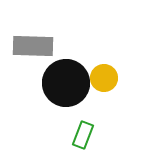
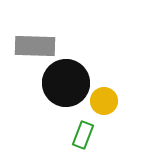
gray rectangle: moved 2 px right
yellow circle: moved 23 px down
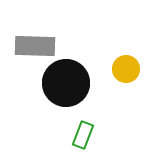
yellow circle: moved 22 px right, 32 px up
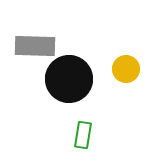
black circle: moved 3 px right, 4 px up
green rectangle: rotated 12 degrees counterclockwise
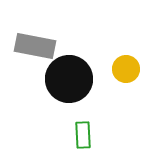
gray rectangle: rotated 9 degrees clockwise
green rectangle: rotated 12 degrees counterclockwise
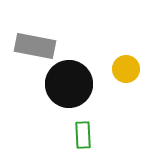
black circle: moved 5 px down
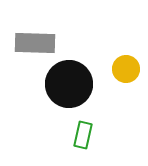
gray rectangle: moved 3 px up; rotated 9 degrees counterclockwise
green rectangle: rotated 16 degrees clockwise
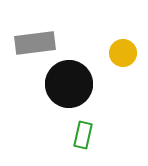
gray rectangle: rotated 9 degrees counterclockwise
yellow circle: moved 3 px left, 16 px up
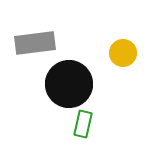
green rectangle: moved 11 px up
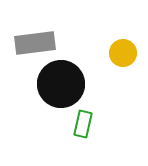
black circle: moved 8 px left
